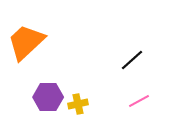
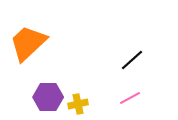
orange trapezoid: moved 2 px right, 1 px down
pink line: moved 9 px left, 3 px up
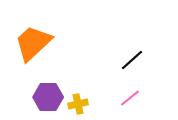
orange trapezoid: moved 5 px right
pink line: rotated 10 degrees counterclockwise
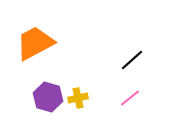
orange trapezoid: moved 2 px right; rotated 15 degrees clockwise
purple hexagon: rotated 16 degrees clockwise
yellow cross: moved 6 px up
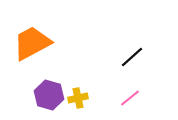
orange trapezoid: moved 3 px left
black line: moved 3 px up
purple hexagon: moved 1 px right, 2 px up
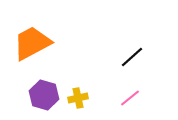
purple hexagon: moved 5 px left
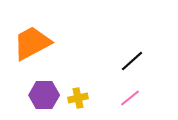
black line: moved 4 px down
purple hexagon: rotated 16 degrees counterclockwise
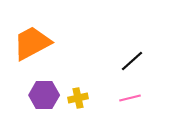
pink line: rotated 25 degrees clockwise
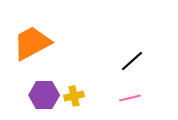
yellow cross: moved 4 px left, 2 px up
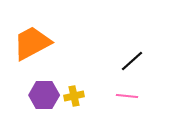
pink line: moved 3 px left, 2 px up; rotated 20 degrees clockwise
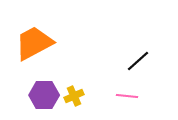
orange trapezoid: moved 2 px right
black line: moved 6 px right
yellow cross: rotated 12 degrees counterclockwise
